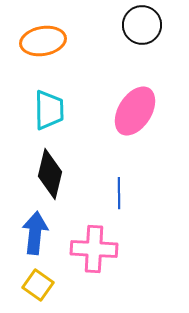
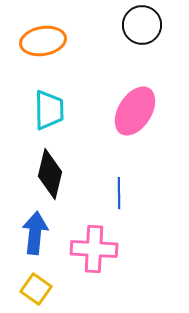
yellow square: moved 2 px left, 4 px down
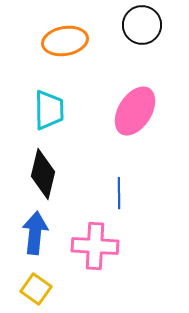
orange ellipse: moved 22 px right
black diamond: moved 7 px left
pink cross: moved 1 px right, 3 px up
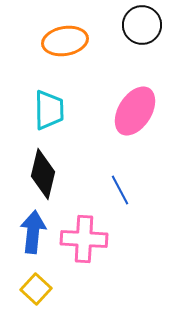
blue line: moved 1 px right, 3 px up; rotated 28 degrees counterclockwise
blue arrow: moved 2 px left, 1 px up
pink cross: moved 11 px left, 7 px up
yellow square: rotated 8 degrees clockwise
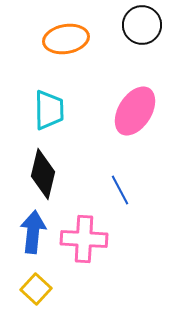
orange ellipse: moved 1 px right, 2 px up
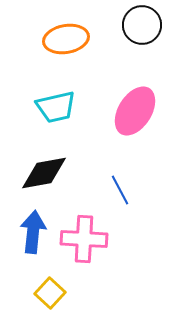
cyan trapezoid: moved 7 px right, 3 px up; rotated 78 degrees clockwise
black diamond: moved 1 px right, 1 px up; rotated 66 degrees clockwise
yellow square: moved 14 px right, 4 px down
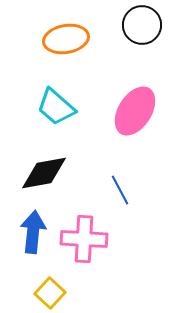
cyan trapezoid: rotated 54 degrees clockwise
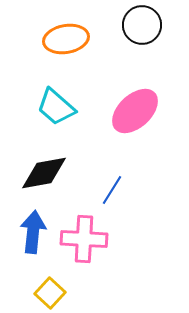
pink ellipse: rotated 15 degrees clockwise
blue line: moved 8 px left; rotated 60 degrees clockwise
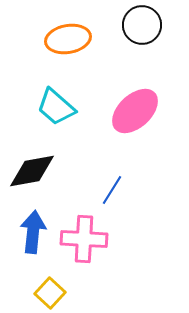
orange ellipse: moved 2 px right
black diamond: moved 12 px left, 2 px up
